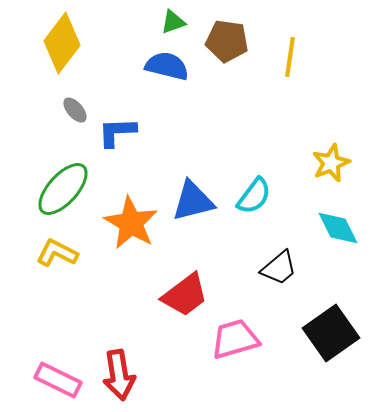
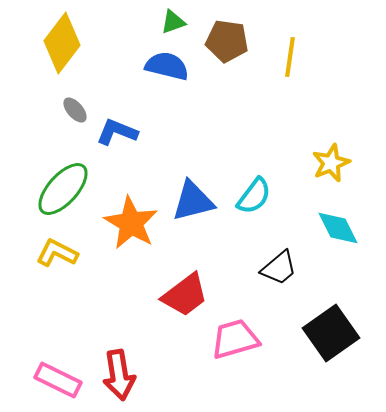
blue L-shape: rotated 24 degrees clockwise
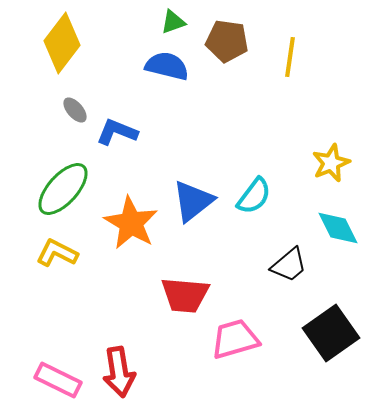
blue triangle: rotated 24 degrees counterclockwise
black trapezoid: moved 10 px right, 3 px up
red trapezoid: rotated 42 degrees clockwise
red arrow: moved 3 px up
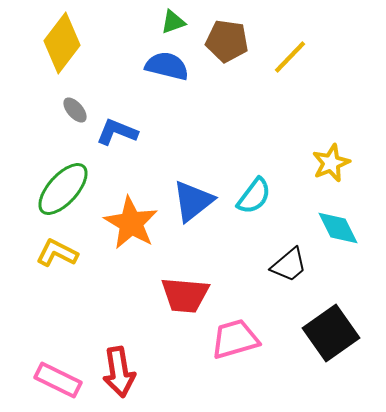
yellow line: rotated 36 degrees clockwise
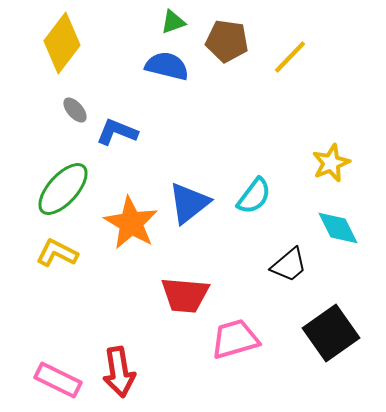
blue triangle: moved 4 px left, 2 px down
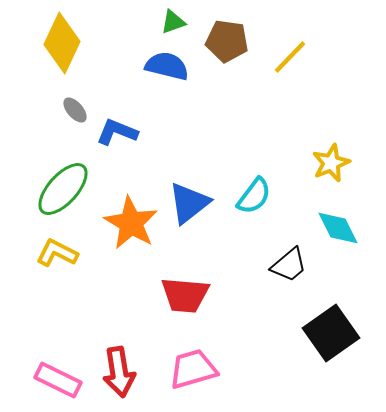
yellow diamond: rotated 12 degrees counterclockwise
pink trapezoid: moved 42 px left, 30 px down
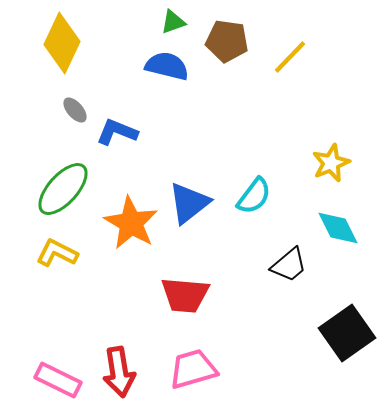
black square: moved 16 px right
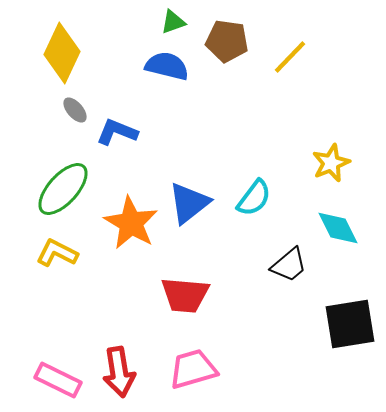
yellow diamond: moved 10 px down
cyan semicircle: moved 2 px down
black square: moved 3 px right, 9 px up; rotated 26 degrees clockwise
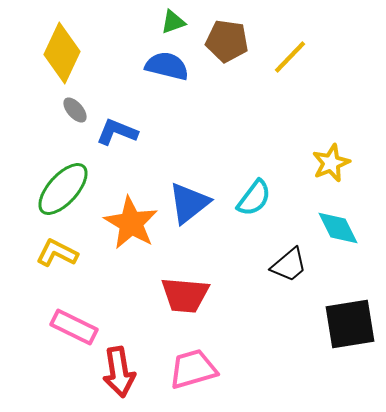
pink rectangle: moved 16 px right, 53 px up
